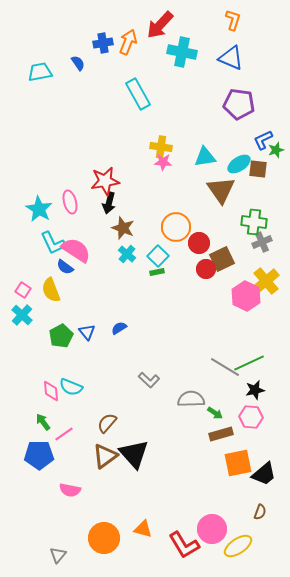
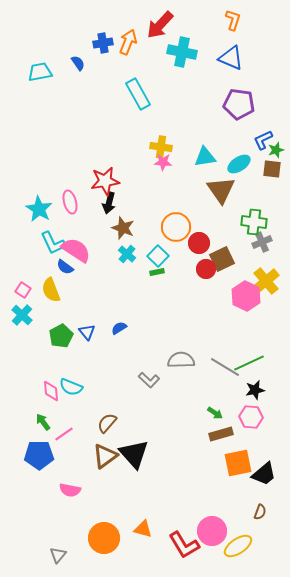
brown square at (258, 169): moved 14 px right
gray semicircle at (191, 399): moved 10 px left, 39 px up
pink circle at (212, 529): moved 2 px down
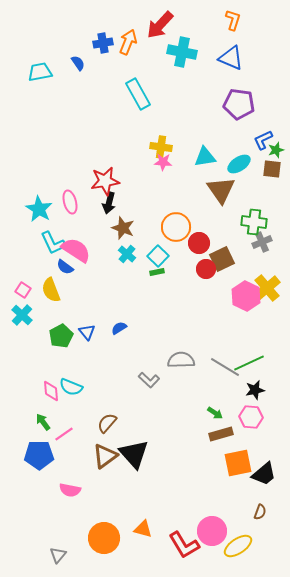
yellow cross at (266, 281): moved 1 px right, 7 px down
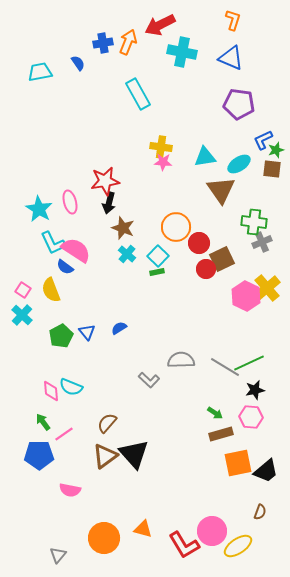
red arrow at (160, 25): rotated 20 degrees clockwise
black trapezoid at (264, 474): moved 2 px right, 3 px up
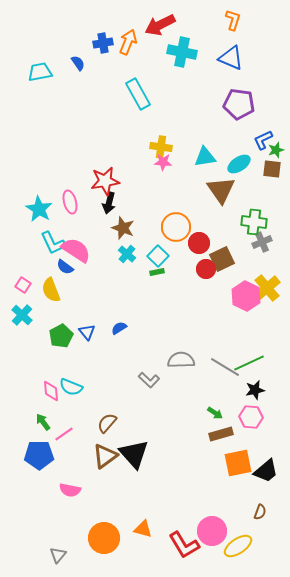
pink square at (23, 290): moved 5 px up
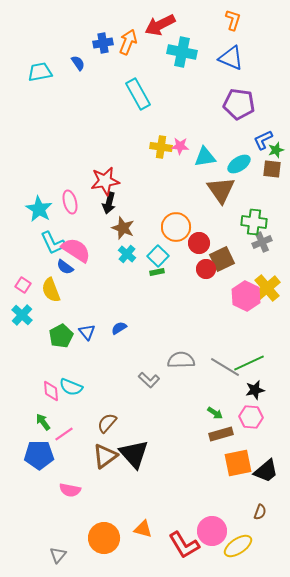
pink star at (163, 162): moved 17 px right, 16 px up
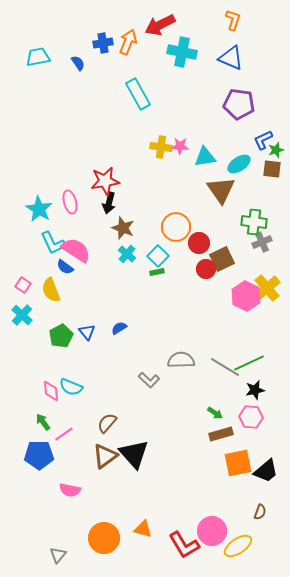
cyan trapezoid at (40, 72): moved 2 px left, 15 px up
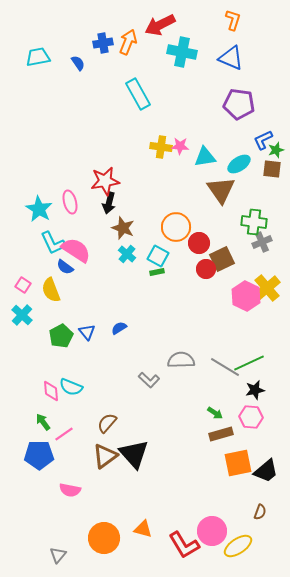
cyan square at (158, 256): rotated 15 degrees counterclockwise
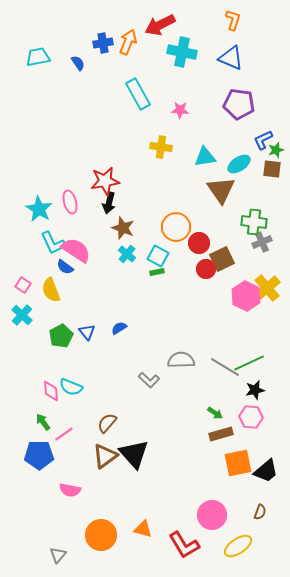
pink star at (180, 146): moved 36 px up
pink circle at (212, 531): moved 16 px up
orange circle at (104, 538): moved 3 px left, 3 px up
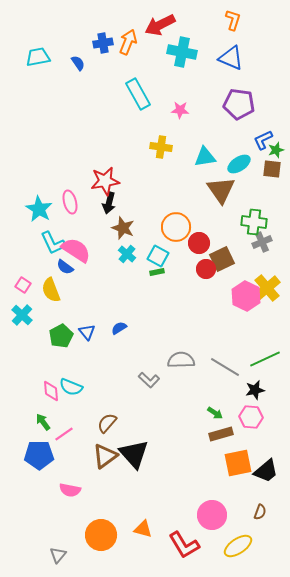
green line at (249, 363): moved 16 px right, 4 px up
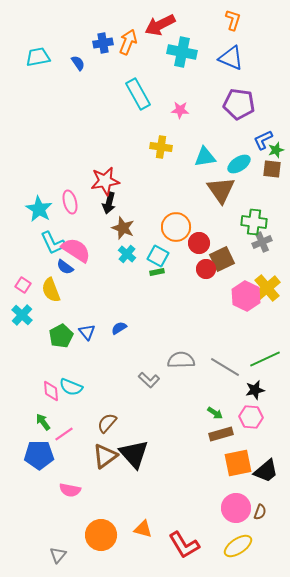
pink circle at (212, 515): moved 24 px right, 7 px up
